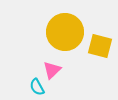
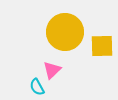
yellow square: moved 2 px right; rotated 15 degrees counterclockwise
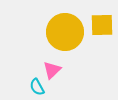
yellow square: moved 21 px up
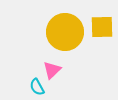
yellow square: moved 2 px down
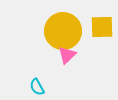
yellow circle: moved 2 px left, 1 px up
pink triangle: moved 15 px right, 15 px up
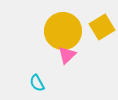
yellow square: rotated 30 degrees counterclockwise
cyan semicircle: moved 4 px up
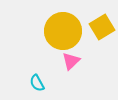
pink triangle: moved 4 px right, 6 px down
